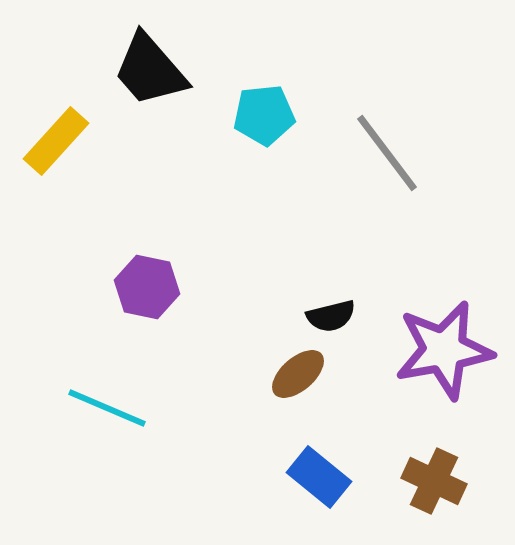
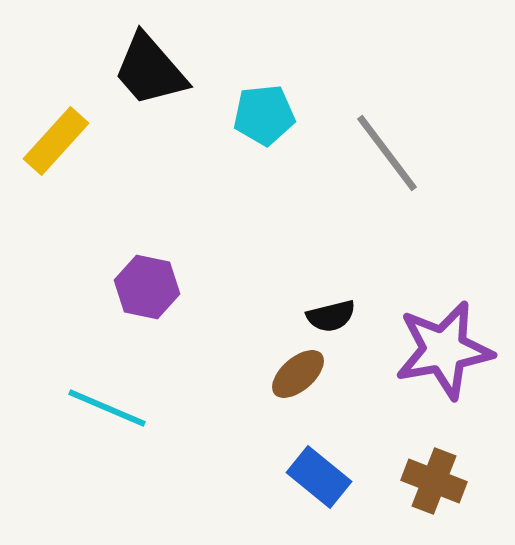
brown cross: rotated 4 degrees counterclockwise
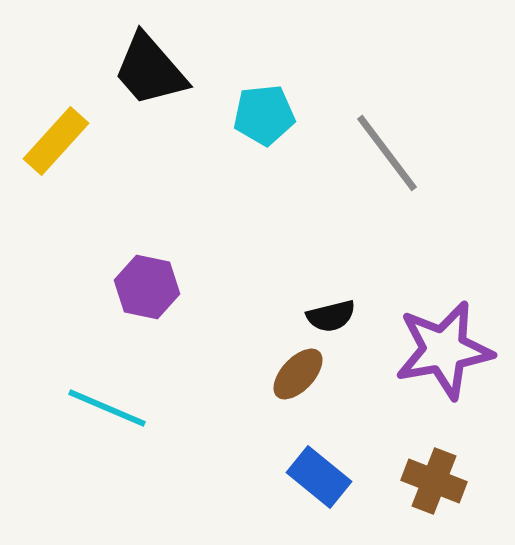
brown ellipse: rotated 6 degrees counterclockwise
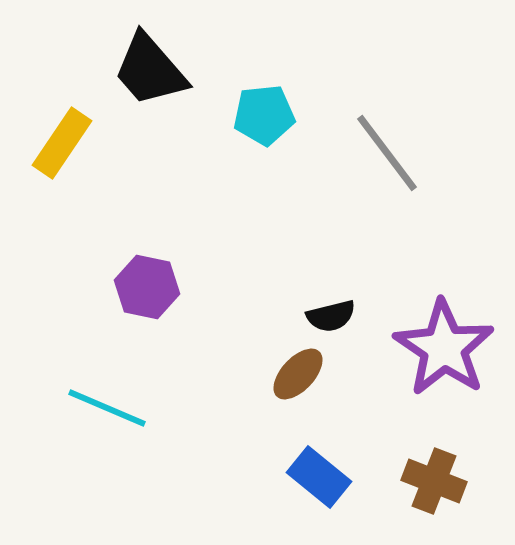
yellow rectangle: moved 6 px right, 2 px down; rotated 8 degrees counterclockwise
purple star: moved 2 px up; rotated 28 degrees counterclockwise
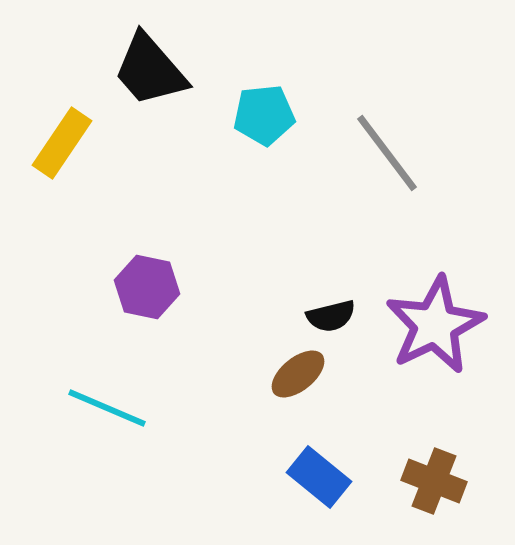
purple star: moved 9 px left, 23 px up; rotated 12 degrees clockwise
brown ellipse: rotated 8 degrees clockwise
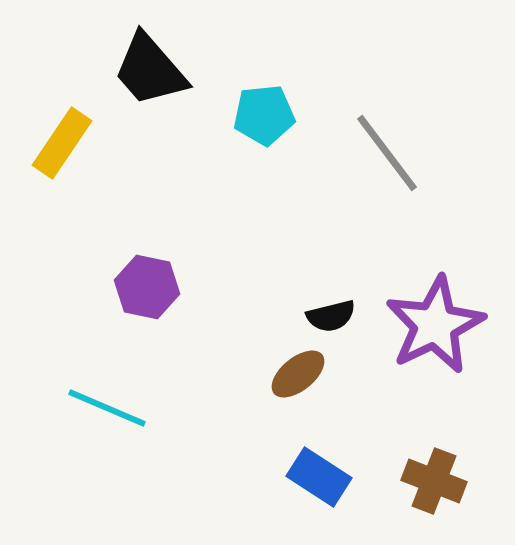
blue rectangle: rotated 6 degrees counterclockwise
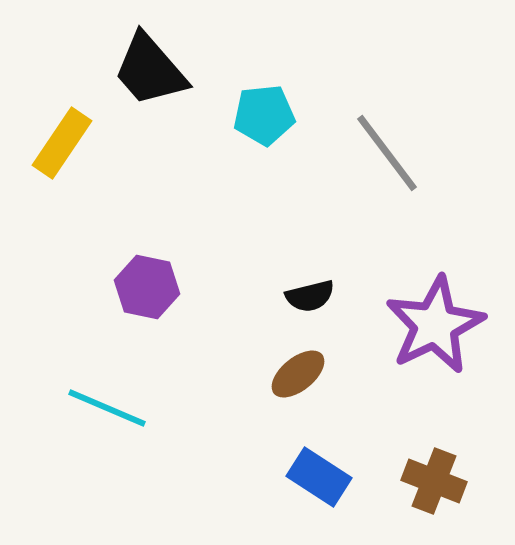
black semicircle: moved 21 px left, 20 px up
